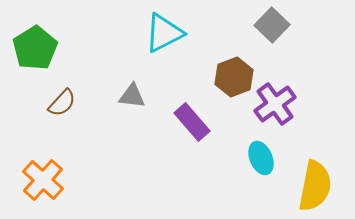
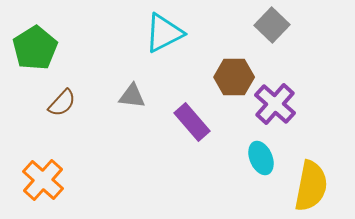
brown hexagon: rotated 21 degrees clockwise
purple cross: rotated 12 degrees counterclockwise
yellow semicircle: moved 4 px left
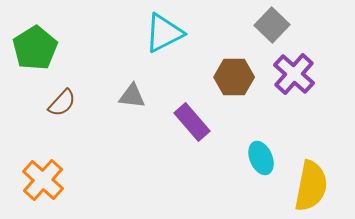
purple cross: moved 19 px right, 30 px up
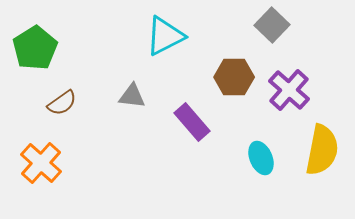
cyan triangle: moved 1 px right, 3 px down
purple cross: moved 5 px left, 16 px down
brown semicircle: rotated 12 degrees clockwise
orange cross: moved 2 px left, 17 px up
yellow semicircle: moved 11 px right, 36 px up
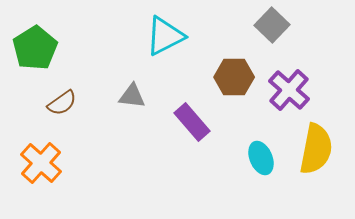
yellow semicircle: moved 6 px left, 1 px up
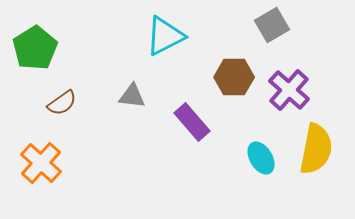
gray square: rotated 16 degrees clockwise
cyan ellipse: rotated 8 degrees counterclockwise
